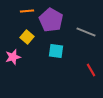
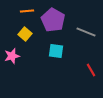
purple pentagon: moved 2 px right
yellow square: moved 2 px left, 3 px up
pink star: moved 1 px left, 1 px up
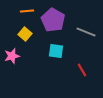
red line: moved 9 px left
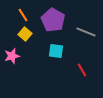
orange line: moved 4 px left, 4 px down; rotated 64 degrees clockwise
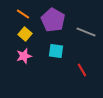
orange line: moved 1 px up; rotated 24 degrees counterclockwise
pink star: moved 12 px right
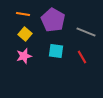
orange line: rotated 24 degrees counterclockwise
red line: moved 13 px up
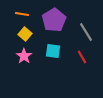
orange line: moved 1 px left
purple pentagon: moved 1 px right; rotated 10 degrees clockwise
gray line: rotated 36 degrees clockwise
cyan square: moved 3 px left
pink star: rotated 21 degrees counterclockwise
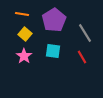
gray line: moved 1 px left, 1 px down
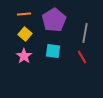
orange line: moved 2 px right; rotated 16 degrees counterclockwise
gray line: rotated 42 degrees clockwise
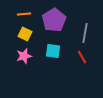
yellow square: rotated 16 degrees counterclockwise
pink star: rotated 21 degrees clockwise
